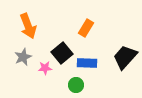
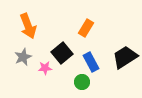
black trapezoid: rotated 16 degrees clockwise
blue rectangle: moved 4 px right, 1 px up; rotated 60 degrees clockwise
green circle: moved 6 px right, 3 px up
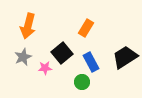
orange arrow: rotated 35 degrees clockwise
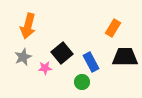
orange rectangle: moved 27 px right
black trapezoid: rotated 32 degrees clockwise
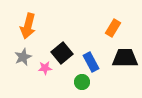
black trapezoid: moved 1 px down
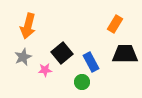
orange rectangle: moved 2 px right, 4 px up
black trapezoid: moved 4 px up
pink star: moved 2 px down
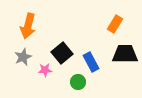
green circle: moved 4 px left
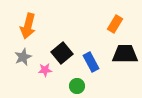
green circle: moved 1 px left, 4 px down
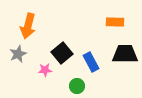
orange rectangle: moved 2 px up; rotated 60 degrees clockwise
gray star: moved 5 px left, 3 px up
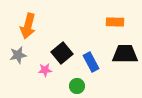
gray star: moved 1 px down; rotated 12 degrees clockwise
